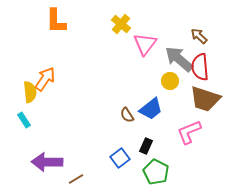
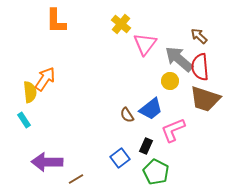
pink L-shape: moved 16 px left, 2 px up
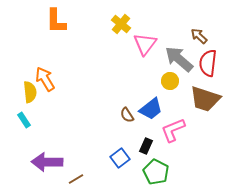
red semicircle: moved 8 px right, 4 px up; rotated 12 degrees clockwise
orange arrow: rotated 65 degrees counterclockwise
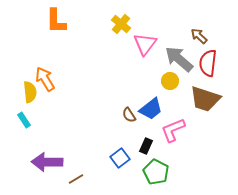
brown semicircle: moved 2 px right
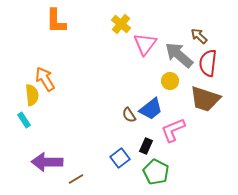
gray arrow: moved 4 px up
yellow semicircle: moved 2 px right, 3 px down
